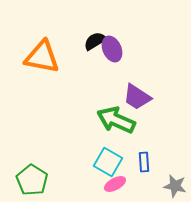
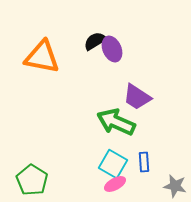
green arrow: moved 2 px down
cyan square: moved 5 px right, 2 px down
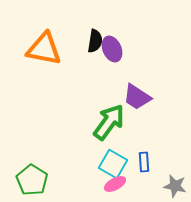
black semicircle: rotated 130 degrees clockwise
orange triangle: moved 2 px right, 8 px up
green arrow: moved 7 px left; rotated 102 degrees clockwise
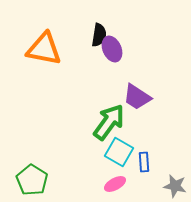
black semicircle: moved 4 px right, 6 px up
cyan square: moved 6 px right, 12 px up
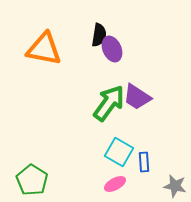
green arrow: moved 19 px up
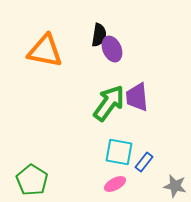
orange triangle: moved 1 px right, 2 px down
purple trapezoid: rotated 52 degrees clockwise
cyan square: rotated 20 degrees counterclockwise
blue rectangle: rotated 42 degrees clockwise
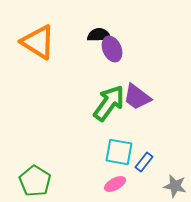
black semicircle: rotated 100 degrees counterclockwise
orange triangle: moved 7 px left, 9 px up; rotated 21 degrees clockwise
purple trapezoid: rotated 48 degrees counterclockwise
green pentagon: moved 3 px right, 1 px down
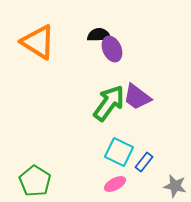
cyan square: rotated 16 degrees clockwise
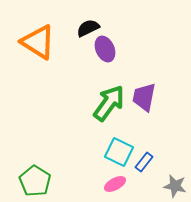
black semicircle: moved 11 px left, 7 px up; rotated 25 degrees counterclockwise
purple ellipse: moved 7 px left
purple trapezoid: moved 7 px right; rotated 64 degrees clockwise
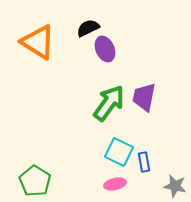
blue rectangle: rotated 48 degrees counterclockwise
pink ellipse: rotated 15 degrees clockwise
